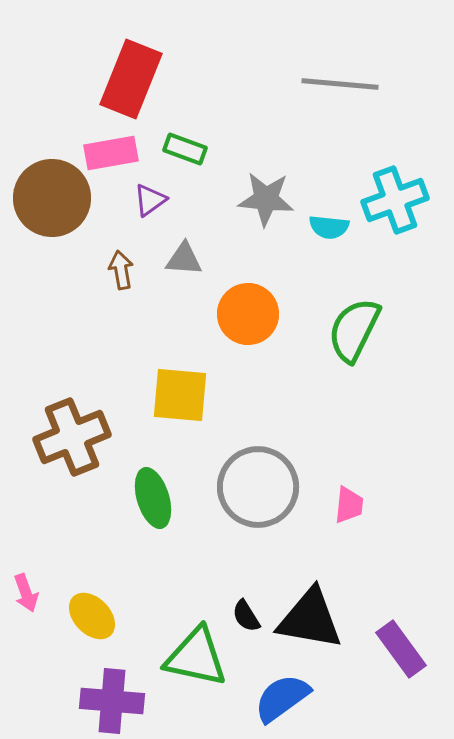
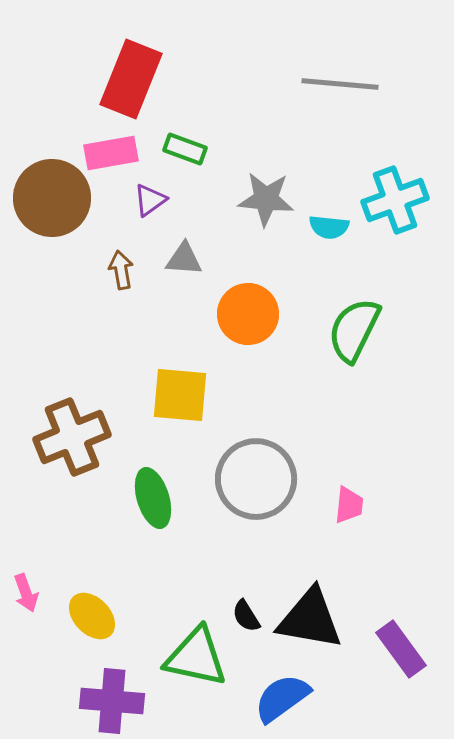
gray circle: moved 2 px left, 8 px up
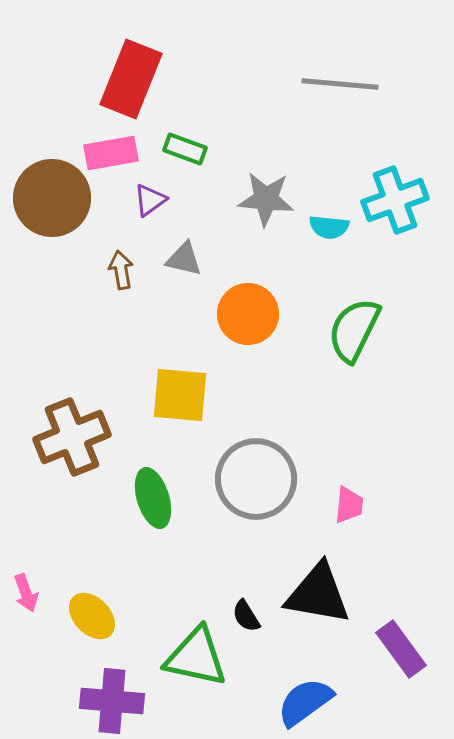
gray triangle: rotated 9 degrees clockwise
black triangle: moved 8 px right, 25 px up
blue semicircle: moved 23 px right, 4 px down
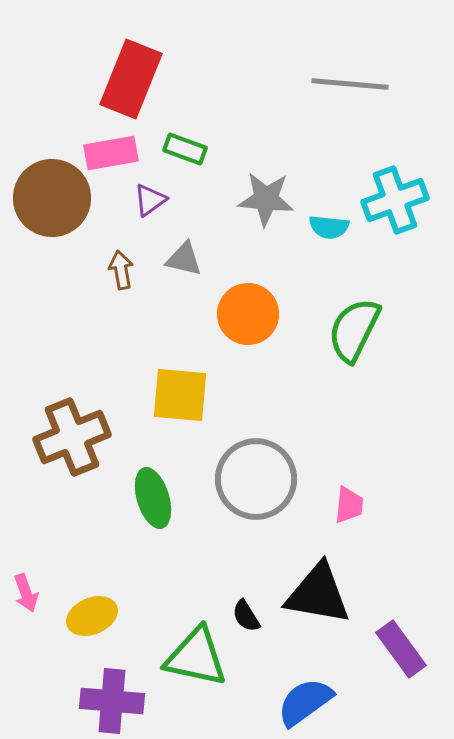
gray line: moved 10 px right
yellow ellipse: rotated 69 degrees counterclockwise
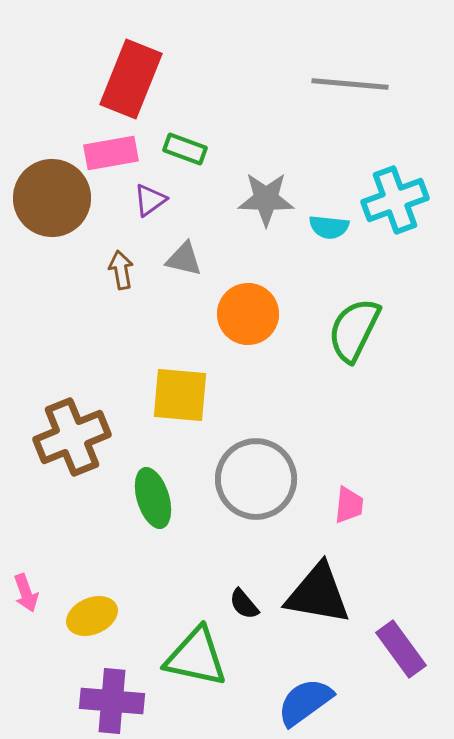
gray star: rotated 4 degrees counterclockwise
black semicircle: moved 2 px left, 12 px up; rotated 8 degrees counterclockwise
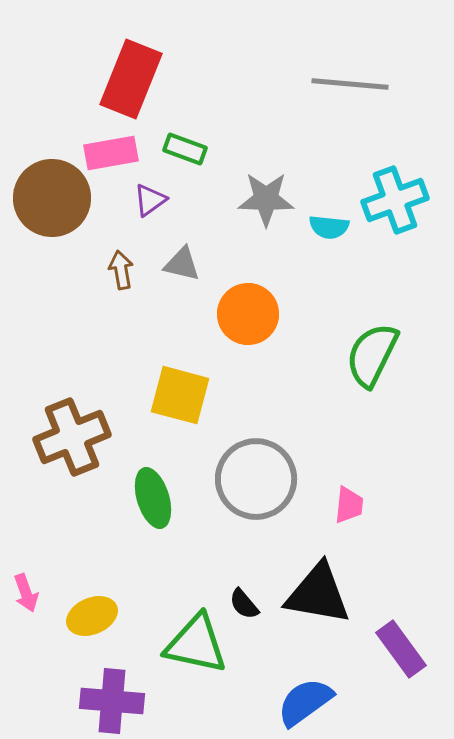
gray triangle: moved 2 px left, 5 px down
green semicircle: moved 18 px right, 25 px down
yellow square: rotated 10 degrees clockwise
green triangle: moved 13 px up
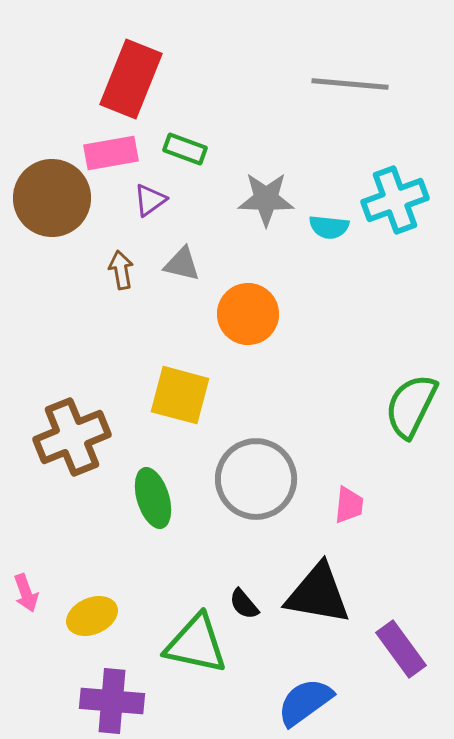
green semicircle: moved 39 px right, 51 px down
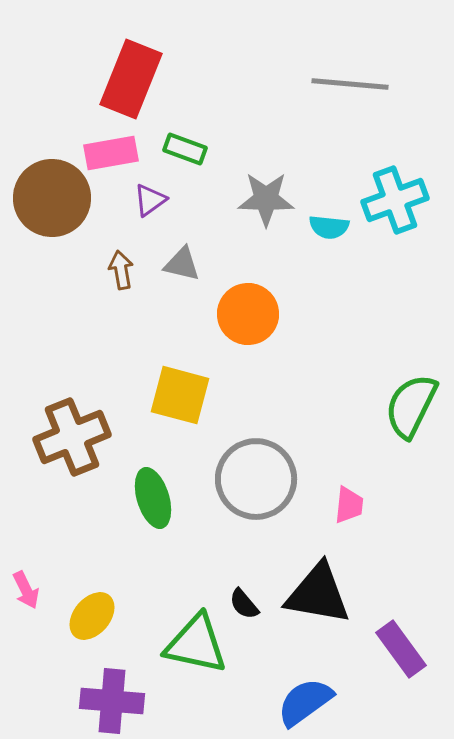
pink arrow: moved 3 px up; rotated 6 degrees counterclockwise
yellow ellipse: rotated 27 degrees counterclockwise
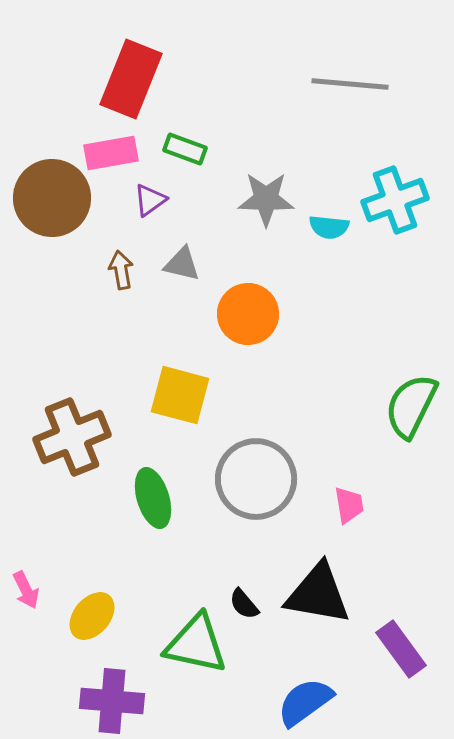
pink trapezoid: rotated 15 degrees counterclockwise
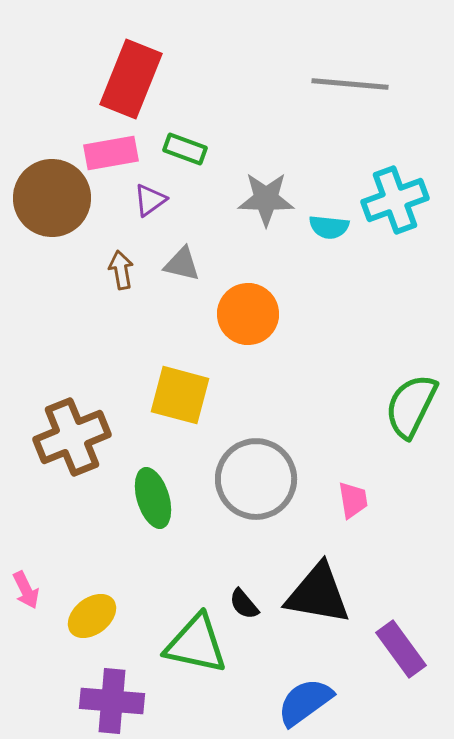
pink trapezoid: moved 4 px right, 5 px up
yellow ellipse: rotated 12 degrees clockwise
